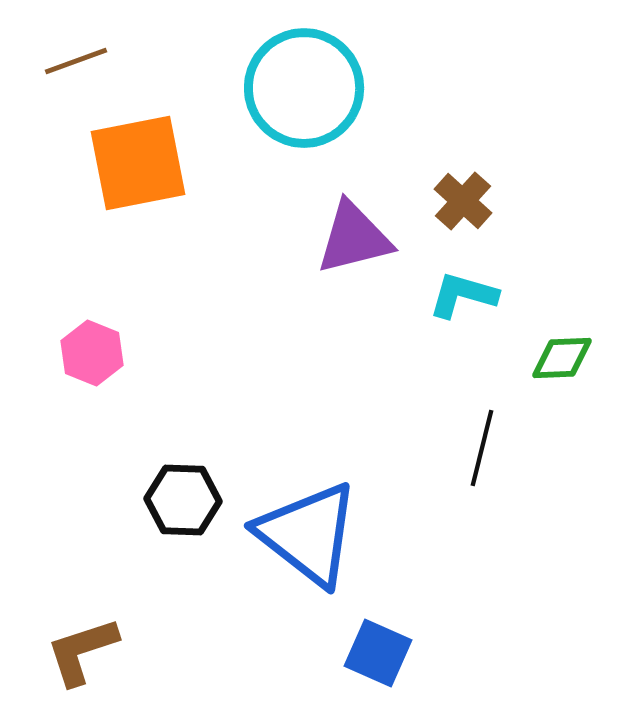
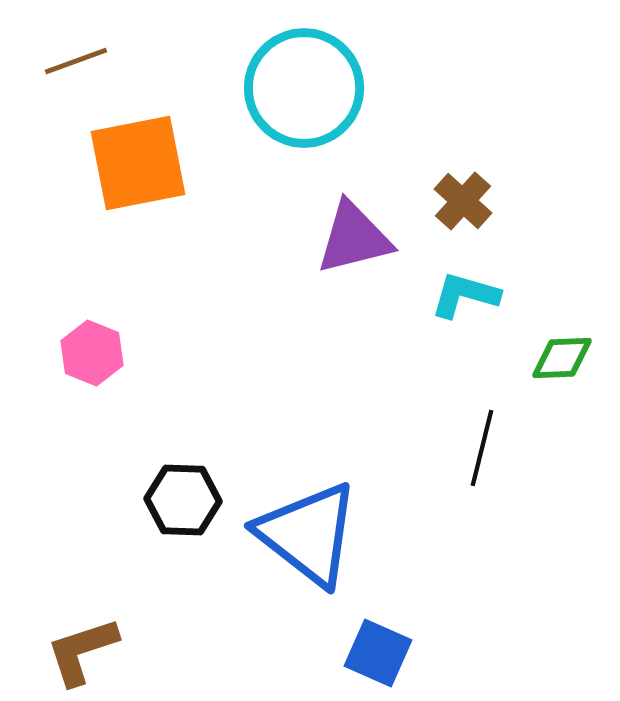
cyan L-shape: moved 2 px right
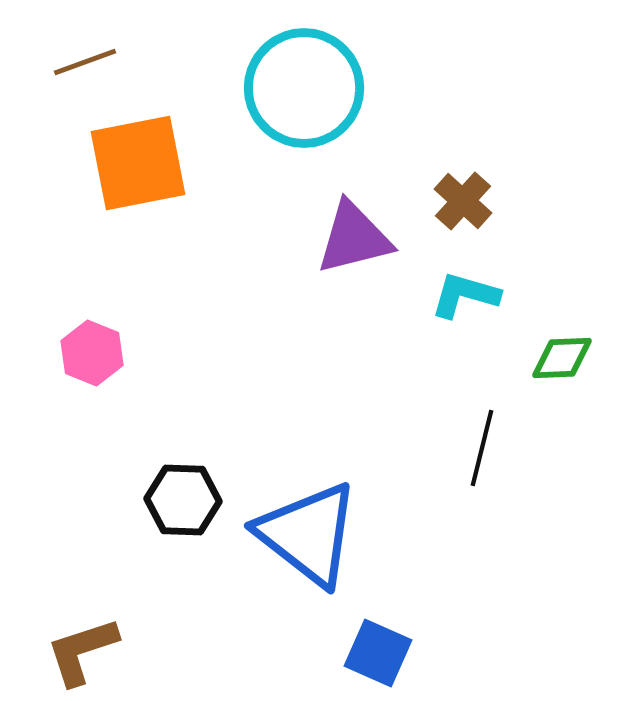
brown line: moved 9 px right, 1 px down
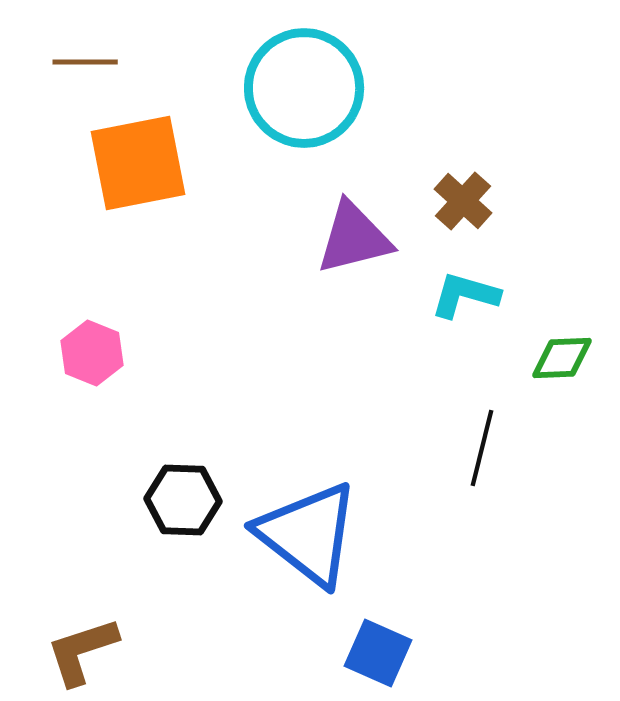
brown line: rotated 20 degrees clockwise
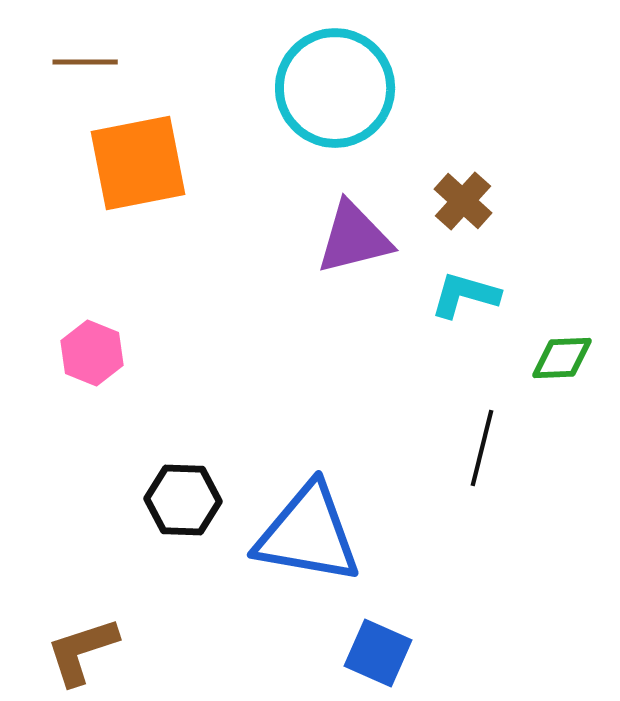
cyan circle: moved 31 px right
blue triangle: rotated 28 degrees counterclockwise
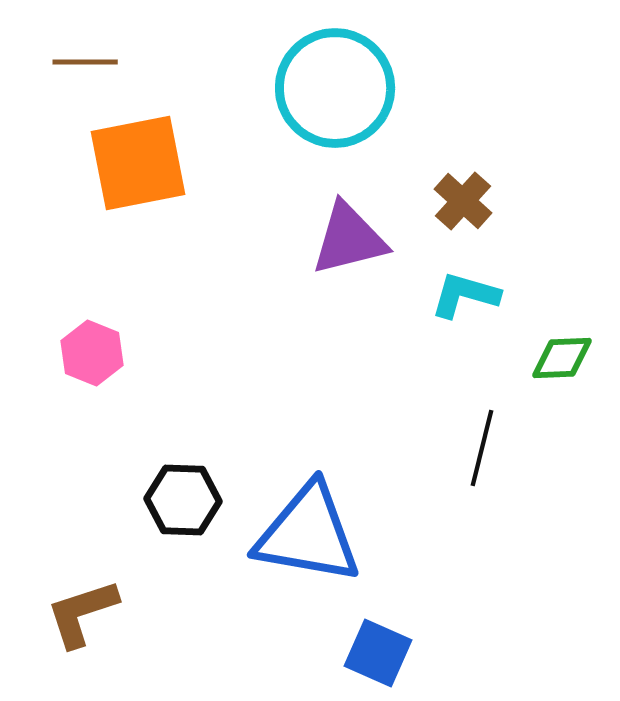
purple triangle: moved 5 px left, 1 px down
brown L-shape: moved 38 px up
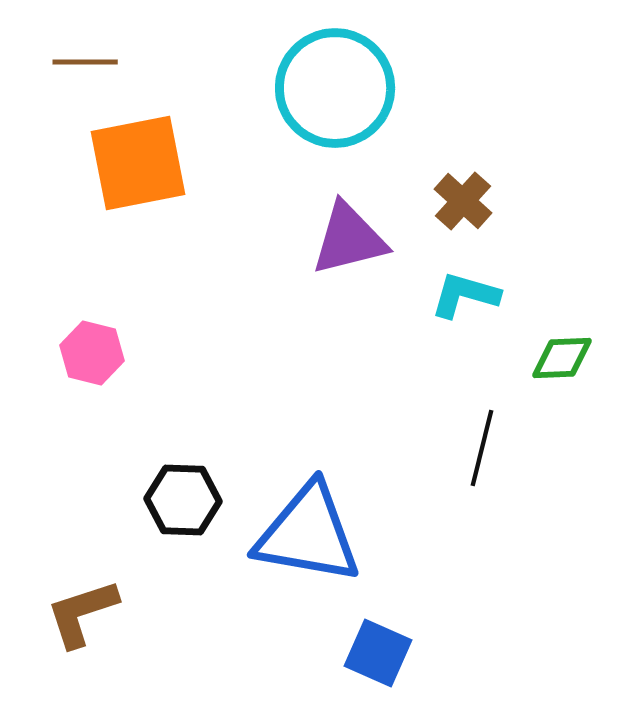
pink hexagon: rotated 8 degrees counterclockwise
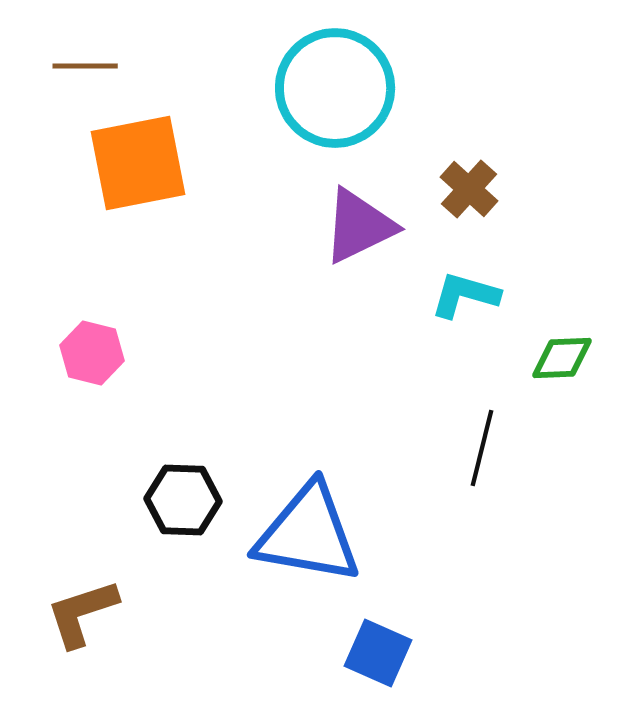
brown line: moved 4 px down
brown cross: moved 6 px right, 12 px up
purple triangle: moved 10 px right, 13 px up; rotated 12 degrees counterclockwise
